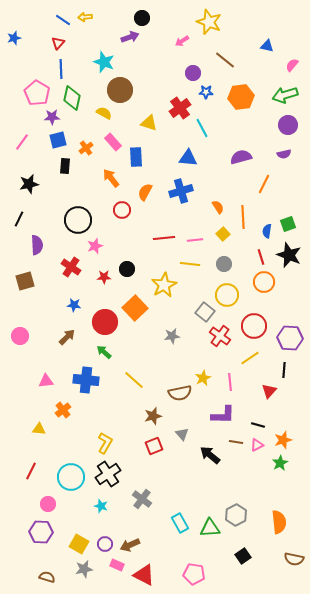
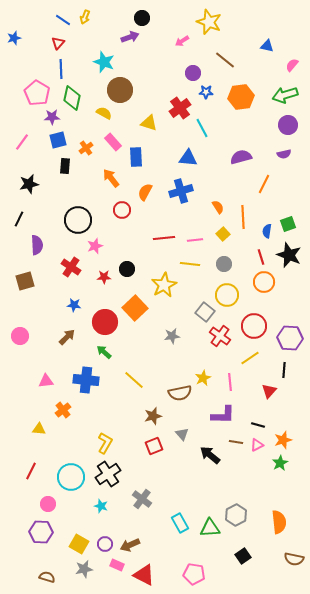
yellow arrow at (85, 17): rotated 64 degrees counterclockwise
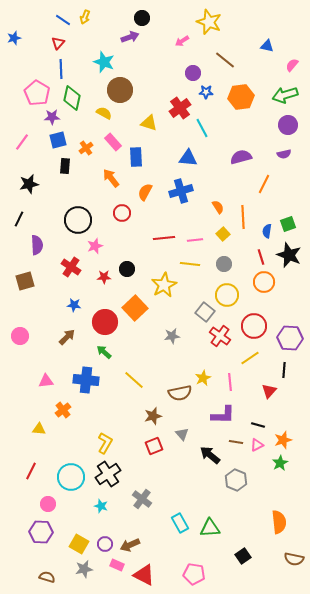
red circle at (122, 210): moved 3 px down
gray hexagon at (236, 515): moved 35 px up; rotated 10 degrees counterclockwise
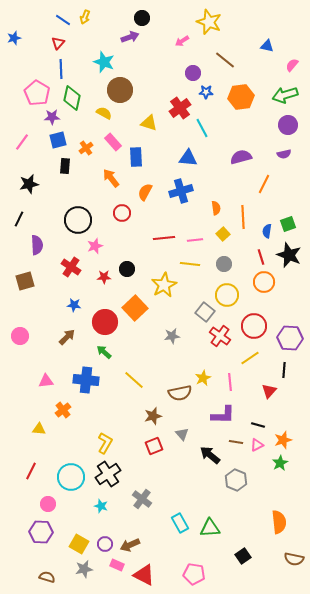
orange semicircle at (218, 207): moved 2 px left, 1 px down; rotated 24 degrees clockwise
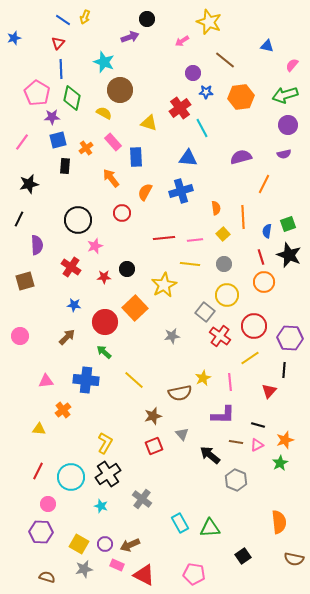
black circle at (142, 18): moved 5 px right, 1 px down
orange star at (283, 440): moved 2 px right
red line at (31, 471): moved 7 px right
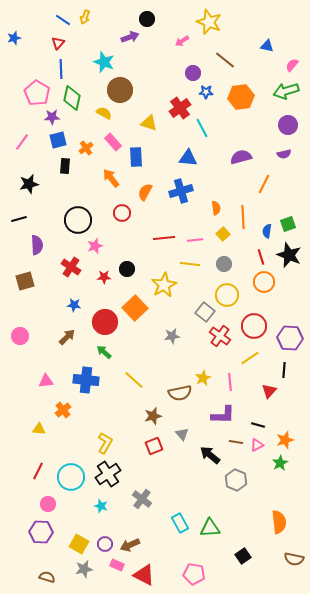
green arrow at (285, 95): moved 1 px right, 4 px up
black line at (19, 219): rotated 49 degrees clockwise
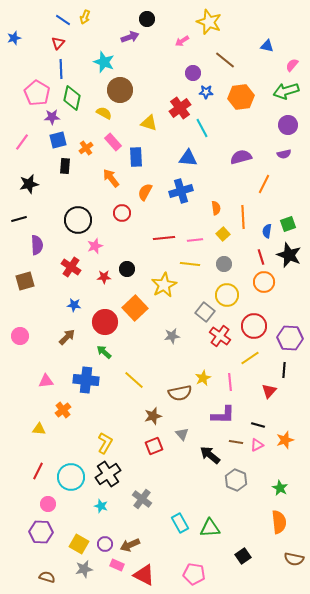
green star at (280, 463): moved 25 px down; rotated 14 degrees counterclockwise
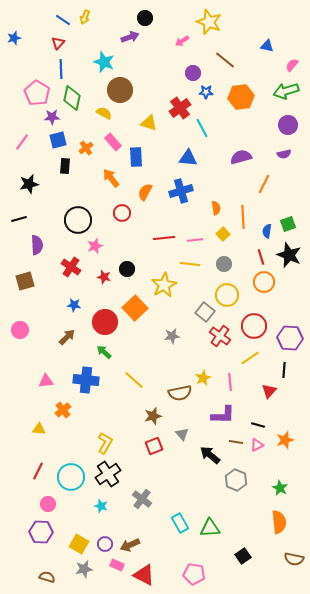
black circle at (147, 19): moved 2 px left, 1 px up
red star at (104, 277): rotated 16 degrees clockwise
pink circle at (20, 336): moved 6 px up
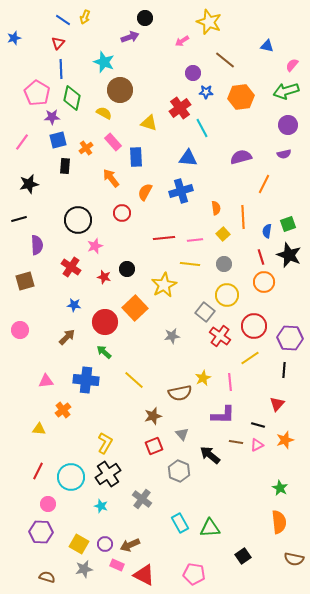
red triangle at (269, 391): moved 8 px right, 13 px down
gray hexagon at (236, 480): moved 57 px left, 9 px up
